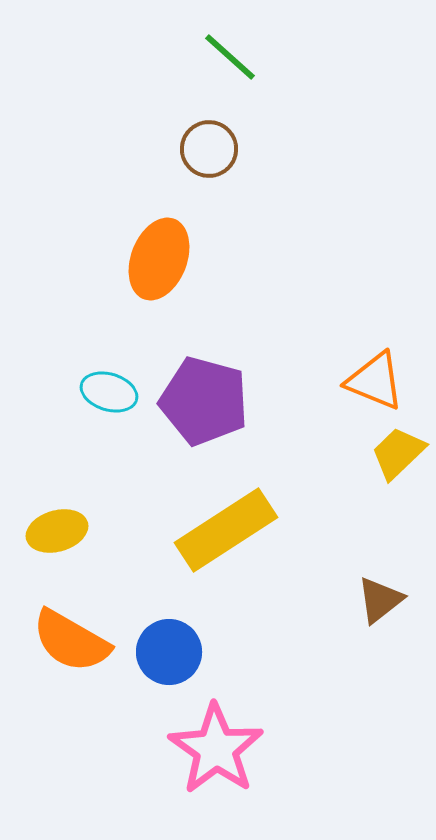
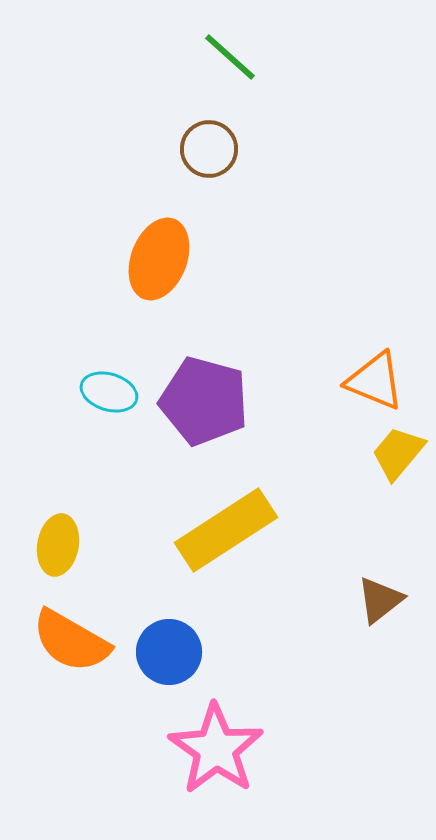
yellow trapezoid: rotated 6 degrees counterclockwise
yellow ellipse: moved 1 px right, 14 px down; rotated 64 degrees counterclockwise
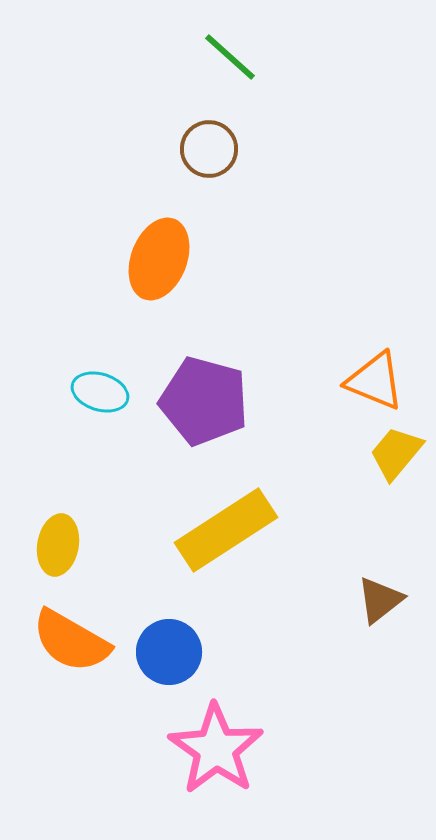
cyan ellipse: moved 9 px left
yellow trapezoid: moved 2 px left
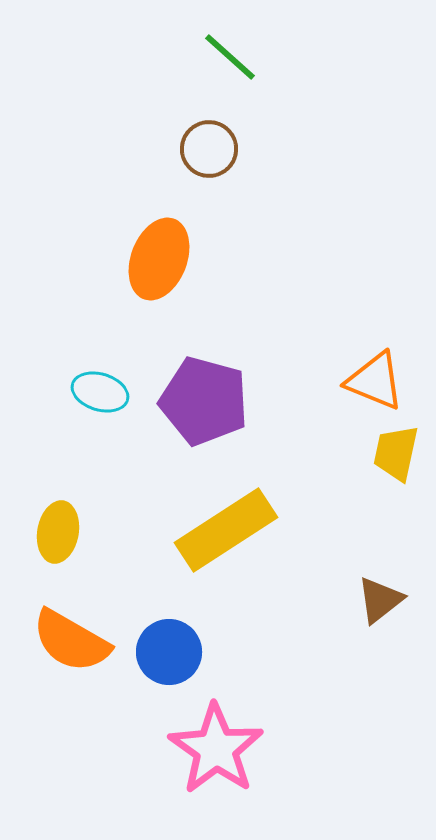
yellow trapezoid: rotated 28 degrees counterclockwise
yellow ellipse: moved 13 px up
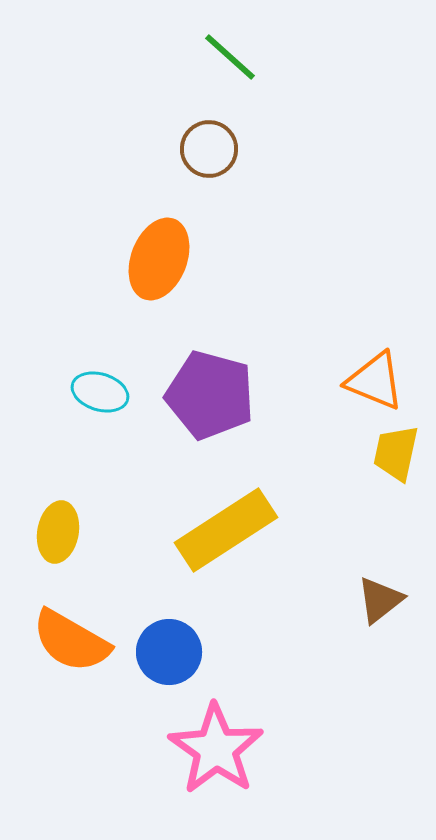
purple pentagon: moved 6 px right, 6 px up
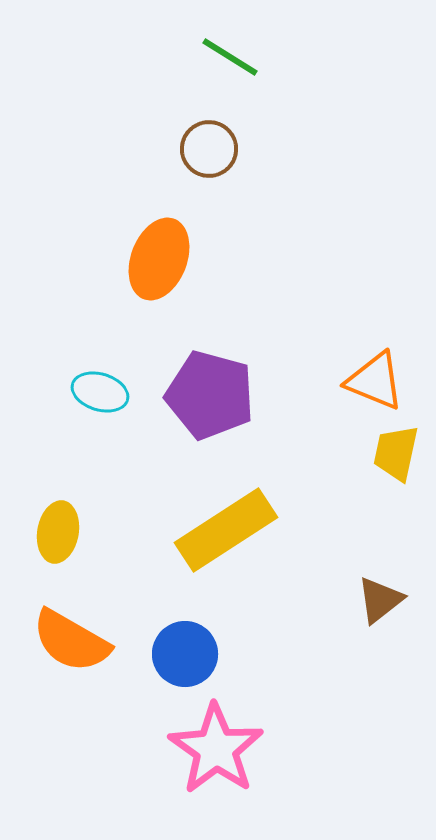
green line: rotated 10 degrees counterclockwise
blue circle: moved 16 px right, 2 px down
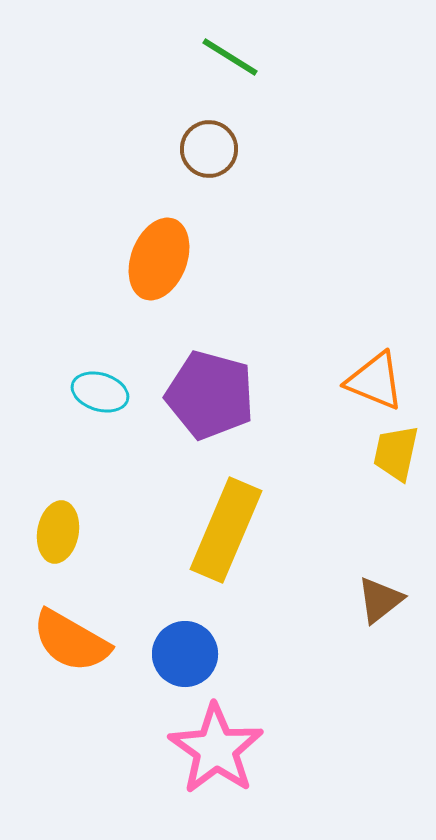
yellow rectangle: rotated 34 degrees counterclockwise
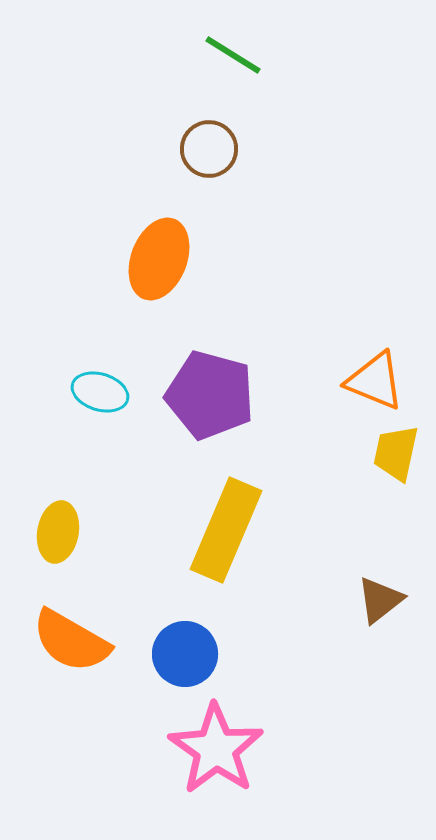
green line: moved 3 px right, 2 px up
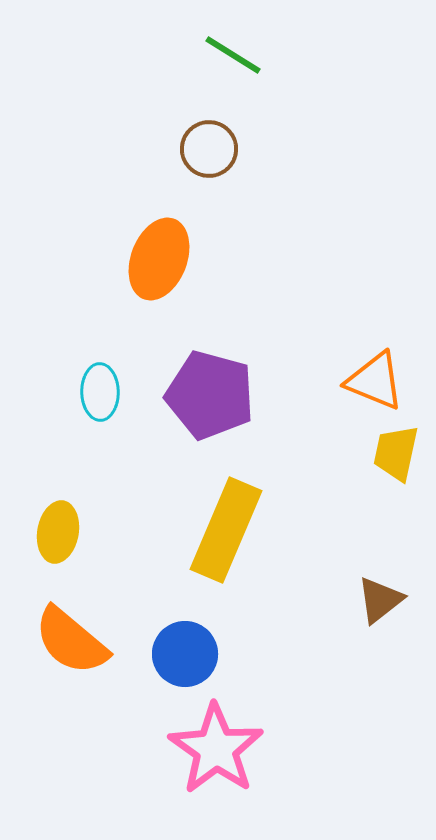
cyan ellipse: rotated 72 degrees clockwise
orange semicircle: rotated 10 degrees clockwise
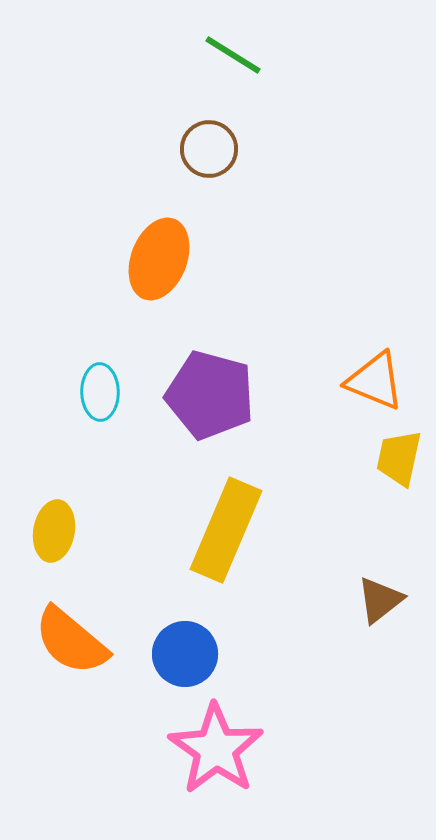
yellow trapezoid: moved 3 px right, 5 px down
yellow ellipse: moved 4 px left, 1 px up
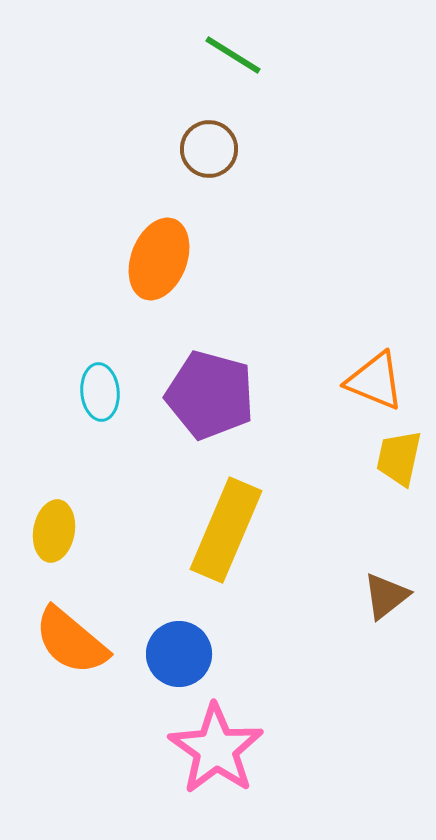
cyan ellipse: rotated 4 degrees counterclockwise
brown triangle: moved 6 px right, 4 px up
blue circle: moved 6 px left
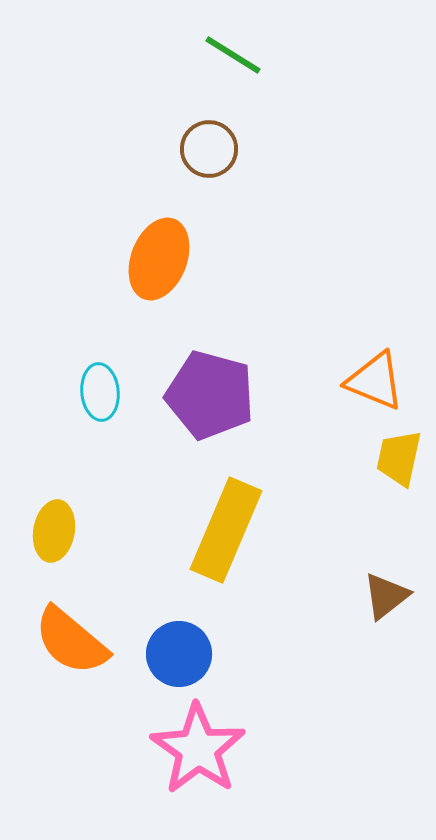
pink star: moved 18 px left
